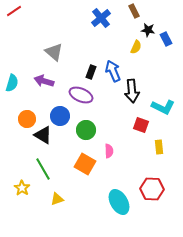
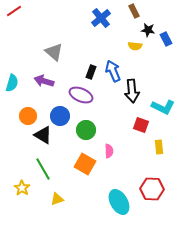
yellow semicircle: moved 1 px left, 1 px up; rotated 72 degrees clockwise
orange circle: moved 1 px right, 3 px up
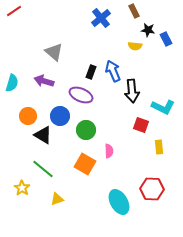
green line: rotated 20 degrees counterclockwise
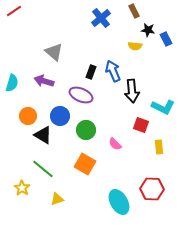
pink semicircle: moved 6 px right, 7 px up; rotated 136 degrees clockwise
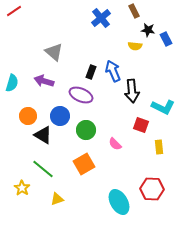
orange square: moved 1 px left; rotated 30 degrees clockwise
